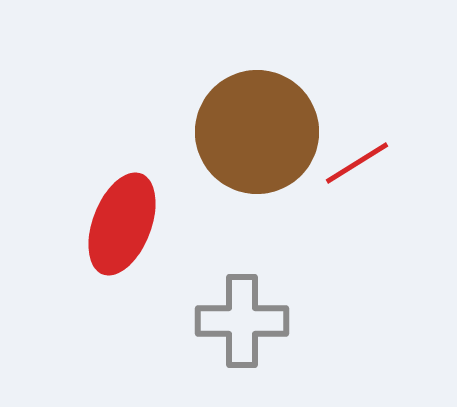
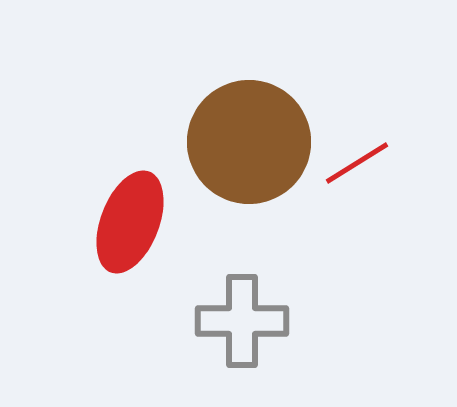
brown circle: moved 8 px left, 10 px down
red ellipse: moved 8 px right, 2 px up
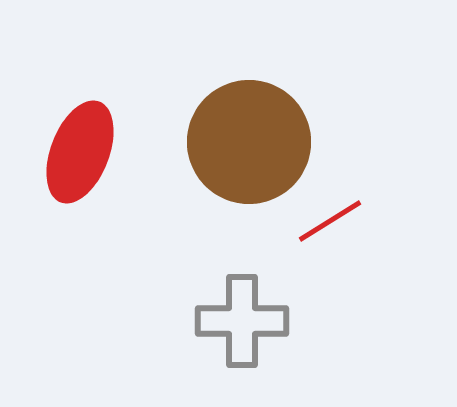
red line: moved 27 px left, 58 px down
red ellipse: moved 50 px left, 70 px up
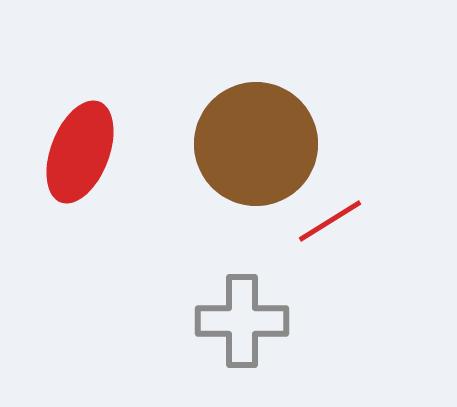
brown circle: moved 7 px right, 2 px down
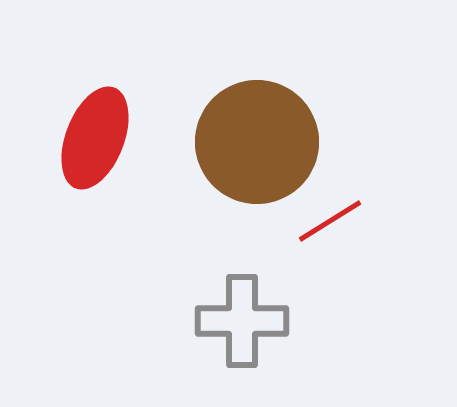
brown circle: moved 1 px right, 2 px up
red ellipse: moved 15 px right, 14 px up
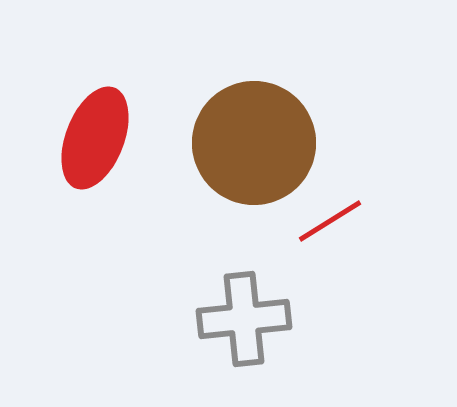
brown circle: moved 3 px left, 1 px down
gray cross: moved 2 px right, 2 px up; rotated 6 degrees counterclockwise
